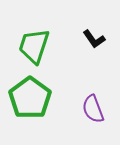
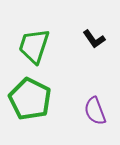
green pentagon: moved 1 px down; rotated 9 degrees counterclockwise
purple semicircle: moved 2 px right, 2 px down
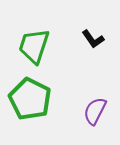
black L-shape: moved 1 px left
purple semicircle: rotated 48 degrees clockwise
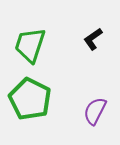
black L-shape: rotated 90 degrees clockwise
green trapezoid: moved 4 px left, 1 px up
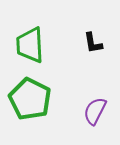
black L-shape: moved 4 px down; rotated 65 degrees counterclockwise
green trapezoid: rotated 21 degrees counterclockwise
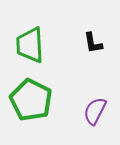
green pentagon: moved 1 px right, 1 px down
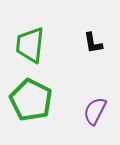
green trapezoid: rotated 9 degrees clockwise
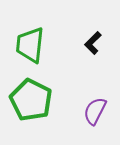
black L-shape: rotated 55 degrees clockwise
